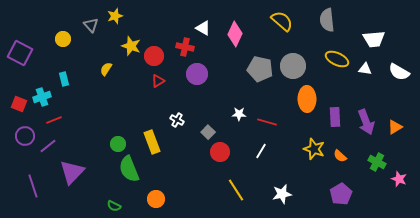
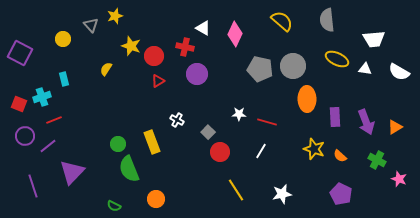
green cross at (377, 162): moved 2 px up
purple pentagon at (341, 194): rotated 15 degrees counterclockwise
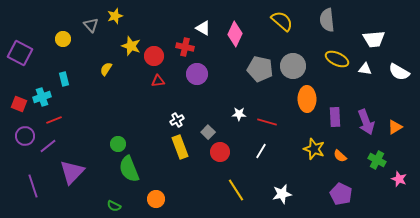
red triangle at (158, 81): rotated 24 degrees clockwise
white cross at (177, 120): rotated 32 degrees clockwise
yellow rectangle at (152, 142): moved 28 px right, 5 px down
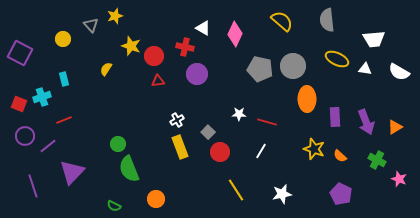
red line at (54, 120): moved 10 px right
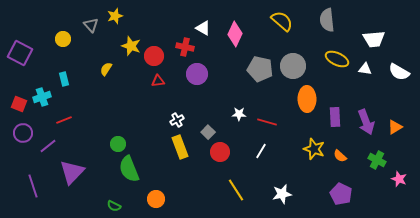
purple circle at (25, 136): moved 2 px left, 3 px up
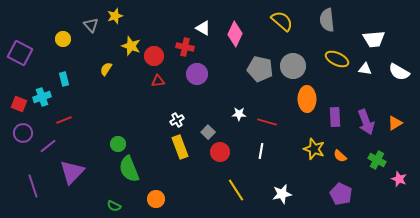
orange triangle at (395, 127): moved 4 px up
white line at (261, 151): rotated 21 degrees counterclockwise
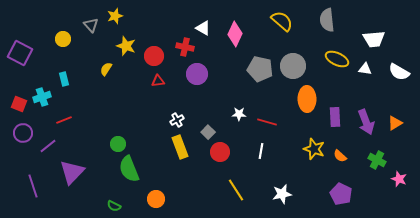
yellow star at (131, 46): moved 5 px left
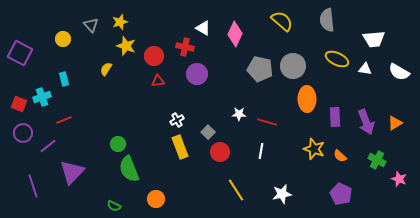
yellow star at (115, 16): moved 5 px right, 6 px down
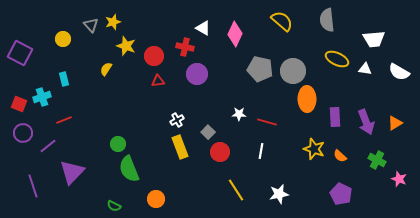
yellow star at (120, 22): moved 7 px left
gray circle at (293, 66): moved 5 px down
white star at (282, 194): moved 3 px left
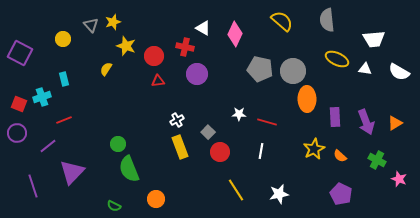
purple circle at (23, 133): moved 6 px left
yellow star at (314, 149): rotated 25 degrees clockwise
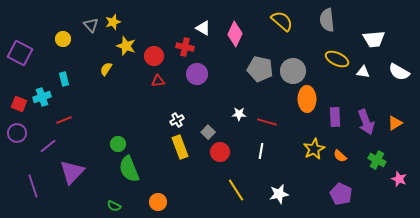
white triangle at (365, 69): moved 2 px left, 3 px down
orange circle at (156, 199): moved 2 px right, 3 px down
